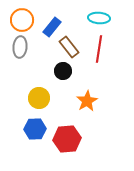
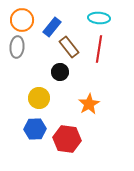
gray ellipse: moved 3 px left
black circle: moved 3 px left, 1 px down
orange star: moved 2 px right, 3 px down
red hexagon: rotated 12 degrees clockwise
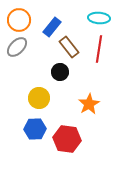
orange circle: moved 3 px left
gray ellipse: rotated 40 degrees clockwise
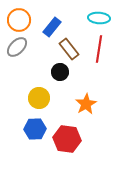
brown rectangle: moved 2 px down
orange star: moved 3 px left
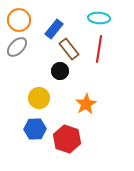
blue rectangle: moved 2 px right, 2 px down
black circle: moved 1 px up
red hexagon: rotated 12 degrees clockwise
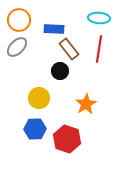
blue rectangle: rotated 54 degrees clockwise
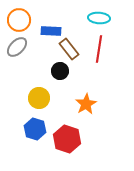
blue rectangle: moved 3 px left, 2 px down
blue hexagon: rotated 20 degrees clockwise
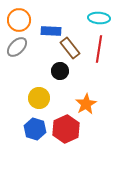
brown rectangle: moved 1 px right, 1 px up
red hexagon: moved 1 px left, 10 px up; rotated 16 degrees clockwise
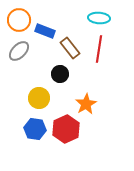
blue rectangle: moved 6 px left; rotated 18 degrees clockwise
gray ellipse: moved 2 px right, 4 px down
black circle: moved 3 px down
blue hexagon: rotated 10 degrees counterclockwise
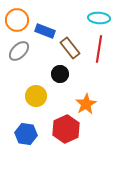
orange circle: moved 2 px left
yellow circle: moved 3 px left, 2 px up
blue hexagon: moved 9 px left, 5 px down
